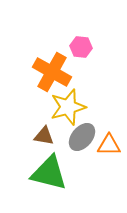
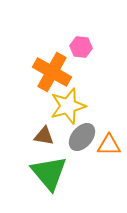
yellow star: moved 1 px up
green triangle: rotated 36 degrees clockwise
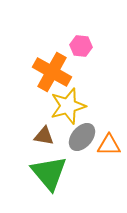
pink hexagon: moved 1 px up
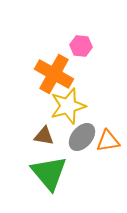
orange cross: moved 2 px right, 2 px down
orange triangle: moved 1 px left, 4 px up; rotated 10 degrees counterclockwise
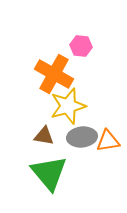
gray ellipse: rotated 44 degrees clockwise
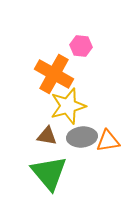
brown triangle: moved 3 px right
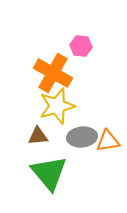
orange cross: moved 1 px left, 1 px up
yellow star: moved 11 px left
brown triangle: moved 9 px left; rotated 15 degrees counterclockwise
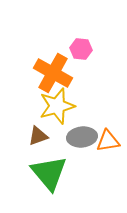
pink hexagon: moved 3 px down
brown triangle: rotated 15 degrees counterclockwise
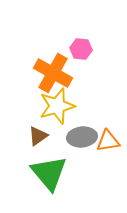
brown triangle: rotated 15 degrees counterclockwise
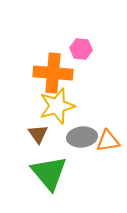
orange cross: rotated 24 degrees counterclockwise
brown triangle: moved 2 px up; rotated 30 degrees counterclockwise
